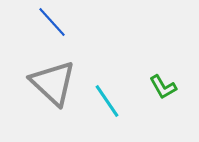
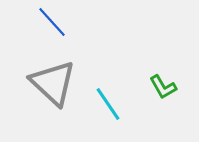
cyan line: moved 1 px right, 3 px down
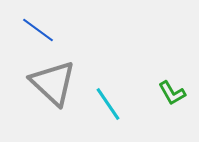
blue line: moved 14 px left, 8 px down; rotated 12 degrees counterclockwise
green L-shape: moved 9 px right, 6 px down
